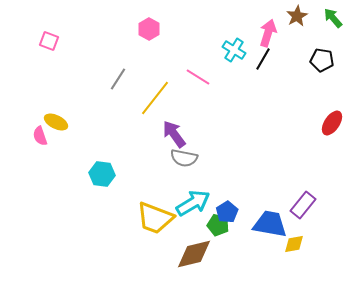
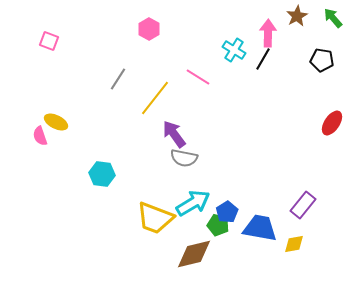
pink arrow: rotated 16 degrees counterclockwise
blue trapezoid: moved 10 px left, 4 px down
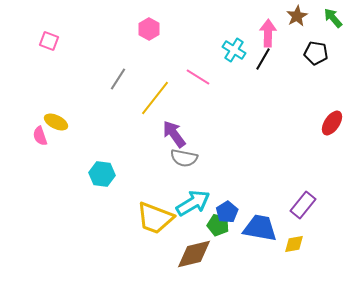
black pentagon: moved 6 px left, 7 px up
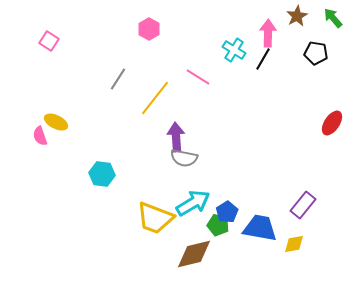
pink square: rotated 12 degrees clockwise
purple arrow: moved 2 px right, 3 px down; rotated 32 degrees clockwise
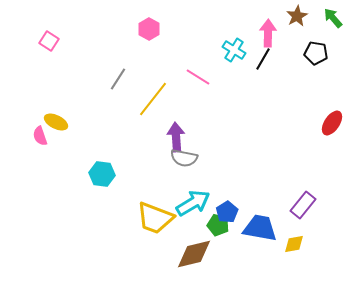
yellow line: moved 2 px left, 1 px down
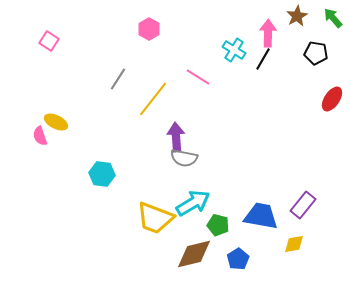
red ellipse: moved 24 px up
blue pentagon: moved 11 px right, 47 px down
blue trapezoid: moved 1 px right, 12 px up
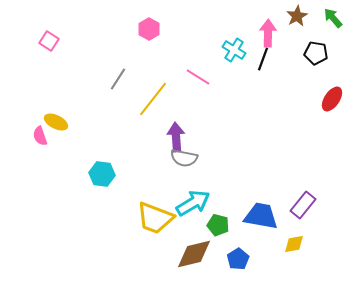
black line: rotated 10 degrees counterclockwise
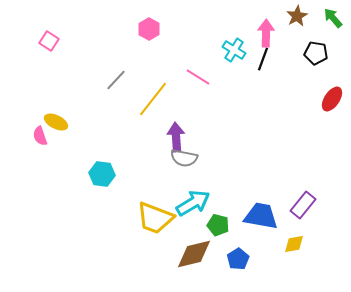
pink arrow: moved 2 px left
gray line: moved 2 px left, 1 px down; rotated 10 degrees clockwise
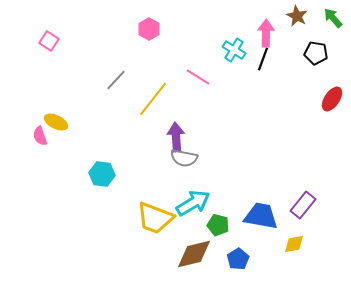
brown star: rotated 15 degrees counterclockwise
